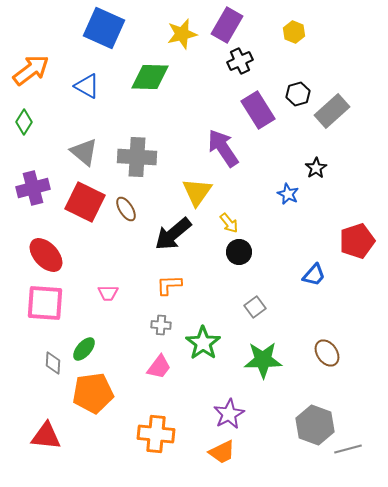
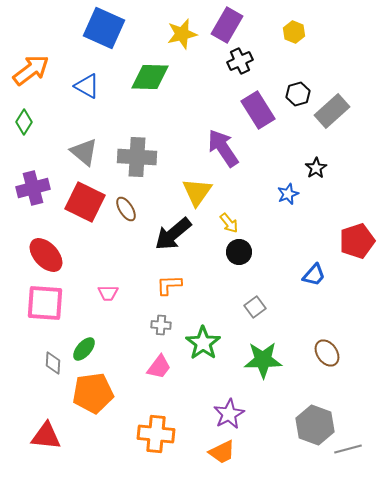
blue star at (288, 194): rotated 25 degrees clockwise
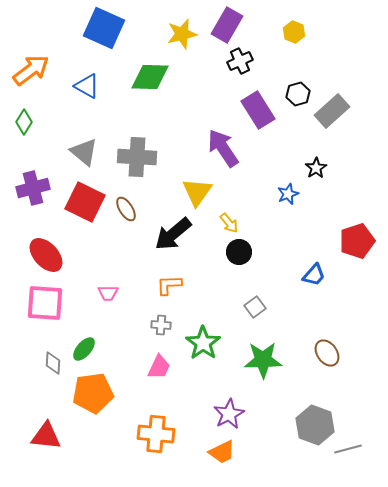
pink trapezoid at (159, 367): rotated 12 degrees counterclockwise
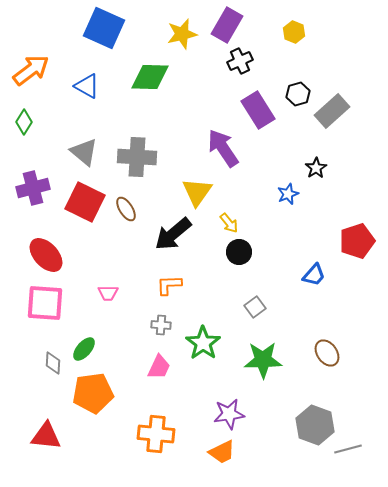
purple star at (229, 414): rotated 20 degrees clockwise
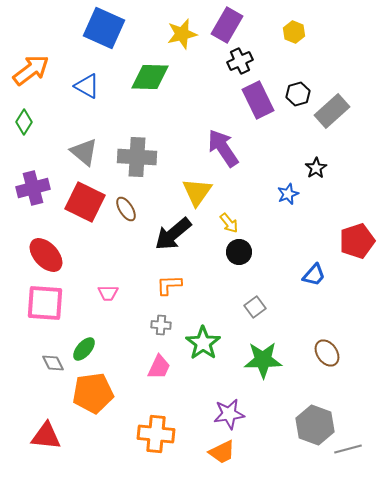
purple rectangle at (258, 110): moved 10 px up; rotated 6 degrees clockwise
gray diamond at (53, 363): rotated 30 degrees counterclockwise
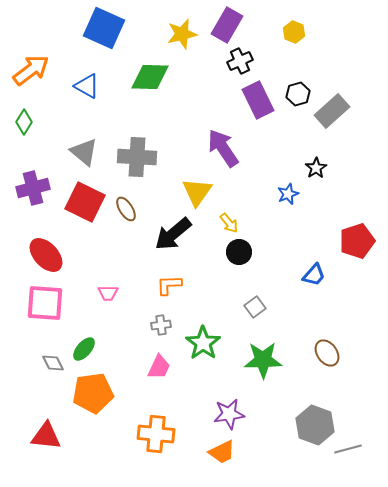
gray cross at (161, 325): rotated 12 degrees counterclockwise
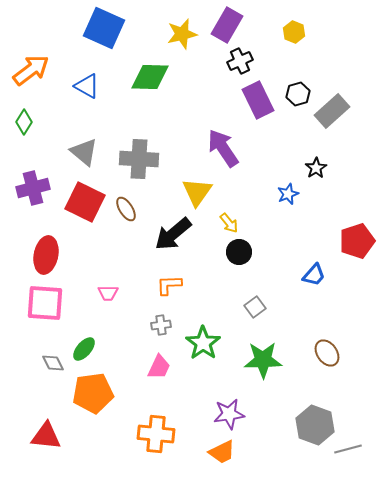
gray cross at (137, 157): moved 2 px right, 2 px down
red ellipse at (46, 255): rotated 54 degrees clockwise
